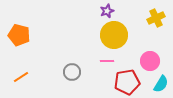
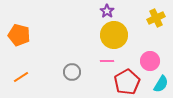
purple star: rotated 16 degrees counterclockwise
red pentagon: rotated 20 degrees counterclockwise
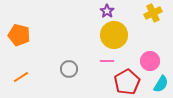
yellow cross: moved 3 px left, 5 px up
gray circle: moved 3 px left, 3 px up
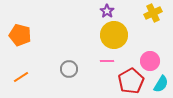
orange pentagon: moved 1 px right
red pentagon: moved 4 px right, 1 px up
